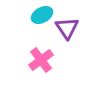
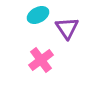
cyan ellipse: moved 4 px left
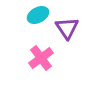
pink cross: moved 2 px up
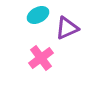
purple triangle: rotated 40 degrees clockwise
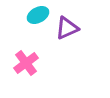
pink cross: moved 15 px left, 5 px down
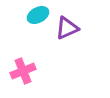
pink cross: moved 3 px left, 8 px down; rotated 15 degrees clockwise
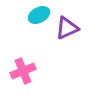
cyan ellipse: moved 1 px right
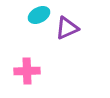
pink cross: moved 4 px right; rotated 20 degrees clockwise
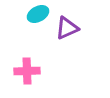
cyan ellipse: moved 1 px left, 1 px up
